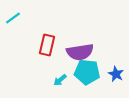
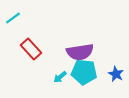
red rectangle: moved 16 px left, 4 px down; rotated 55 degrees counterclockwise
cyan pentagon: moved 3 px left
cyan arrow: moved 3 px up
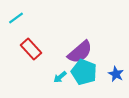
cyan line: moved 3 px right
purple semicircle: rotated 32 degrees counterclockwise
cyan pentagon: rotated 15 degrees clockwise
